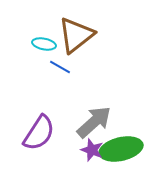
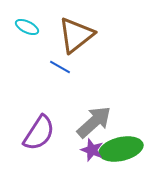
cyan ellipse: moved 17 px left, 17 px up; rotated 15 degrees clockwise
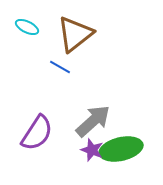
brown triangle: moved 1 px left, 1 px up
gray arrow: moved 1 px left, 1 px up
purple semicircle: moved 2 px left
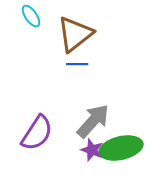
cyan ellipse: moved 4 px right, 11 px up; rotated 30 degrees clockwise
blue line: moved 17 px right, 3 px up; rotated 30 degrees counterclockwise
gray arrow: rotated 6 degrees counterclockwise
green ellipse: moved 1 px up
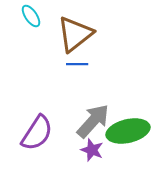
green ellipse: moved 7 px right, 17 px up
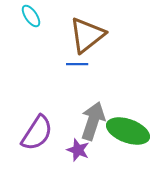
brown triangle: moved 12 px right, 1 px down
gray arrow: rotated 24 degrees counterclockwise
green ellipse: rotated 33 degrees clockwise
purple star: moved 14 px left
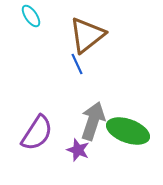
blue line: rotated 65 degrees clockwise
